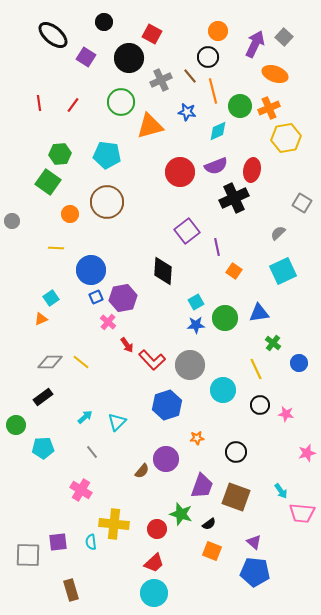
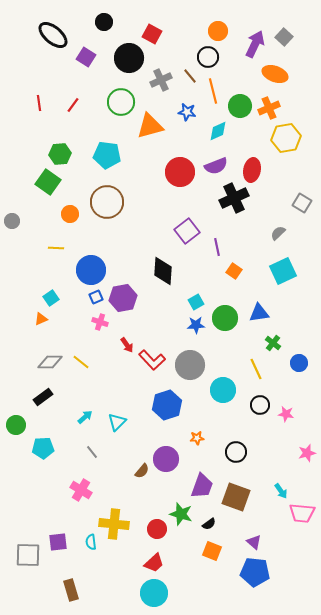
pink cross at (108, 322): moved 8 px left; rotated 21 degrees counterclockwise
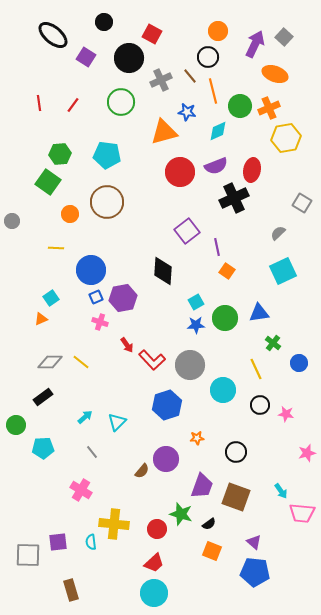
orange triangle at (150, 126): moved 14 px right, 6 px down
orange square at (234, 271): moved 7 px left
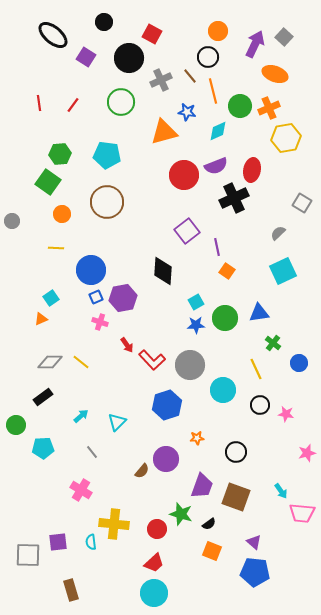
red circle at (180, 172): moved 4 px right, 3 px down
orange circle at (70, 214): moved 8 px left
cyan arrow at (85, 417): moved 4 px left, 1 px up
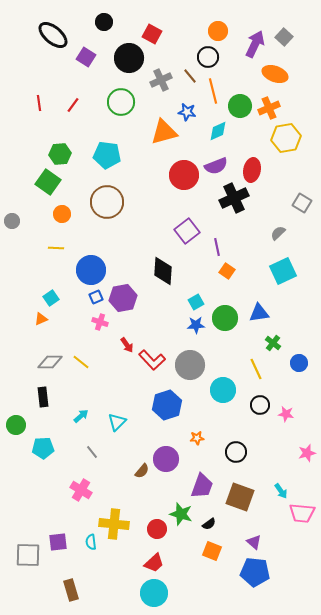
black rectangle at (43, 397): rotated 60 degrees counterclockwise
brown square at (236, 497): moved 4 px right
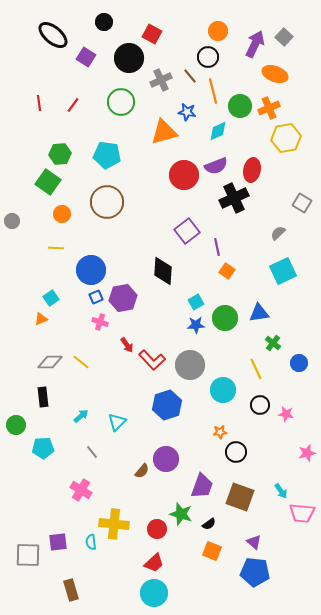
orange star at (197, 438): moved 23 px right, 6 px up
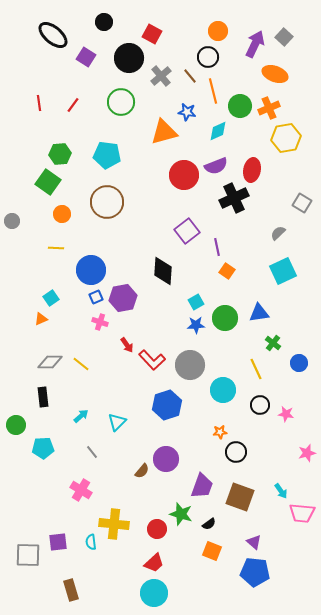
gray cross at (161, 80): moved 4 px up; rotated 15 degrees counterclockwise
yellow line at (81, 362): moved 2 px down
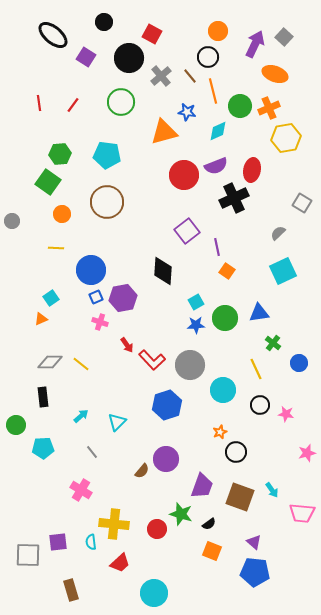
orange star at (220, 432): rotated 16 degrees counterclockwise
cyan arrow at (281, 491): moved 9 px left, 1 px up
red trapezoid at (154, 563): moved 34 px left
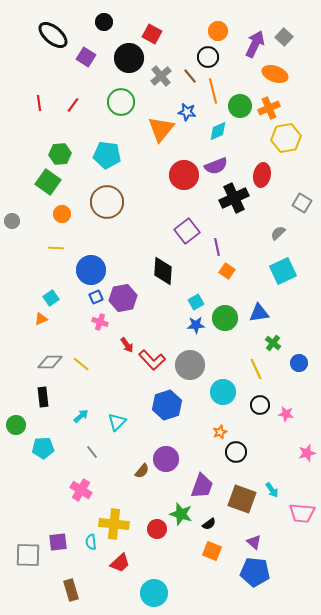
orange triangle at (164, 132): moved 3 px left, 3 px up; rotated 36 degrees counterclockwise
red ellipse at (252, 170): moved 10 px right, 5 px down
cyan circle at (223, 390): moved 2 px down
brown square at (240, 497): moved 2 px right, 2 px down
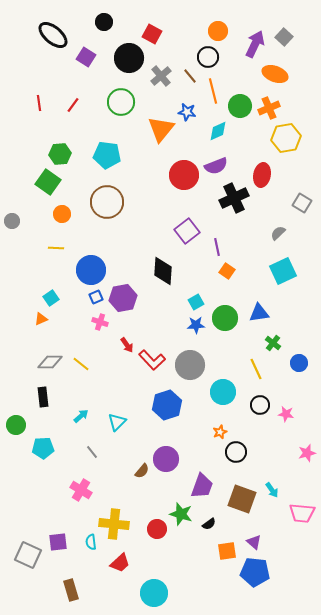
orange square at (212, 551): moved 15 px right; rotated 30 degrees counterclockwise
gray square at (28, 555): rotated 24 degrees clockwise
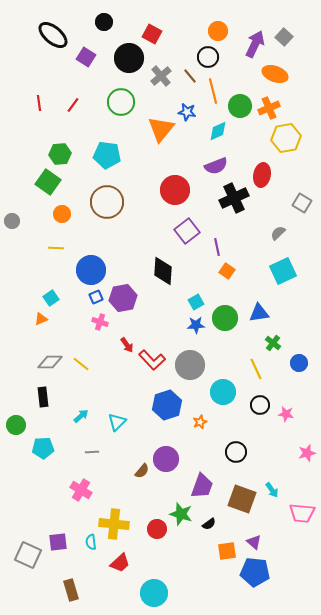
red circle at (184, 175): moved 9 px left, 15 px down
orange star at (220, 432): moved 20 px left, 10 px up
gray line at (92, 452): rotated 56 degrees counterclockwise
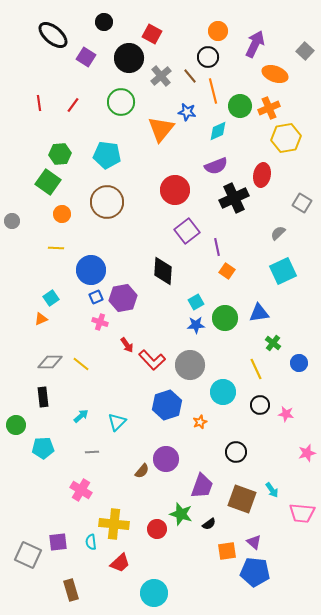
gray square at (284, 37): moved 21 px right, 14 px down
